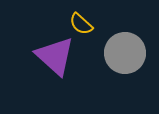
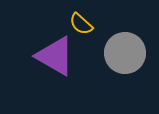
purple triangle: rotated 12 degrees counterclockwise
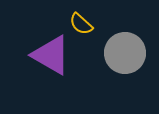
purple triangle: moved 4 px left, 1 px up
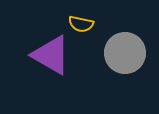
yellow semicircle: rotated 30 degrees counterclockwise
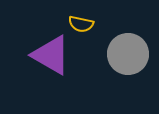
gray circle: moved 3 px right, 1 px down
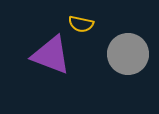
purple triangle: rotated 9 degrees counterclockwise
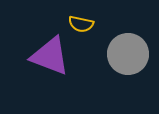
purple triangle: moved 1 px left, 1 px down
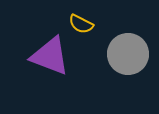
yellow semicircle: rotated 15 degrees clockwise
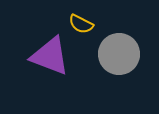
gray circle: moved 9 px left
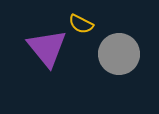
purple triangle: moved 3 px left, 8 px up; rotated 30 degrees clockwise
